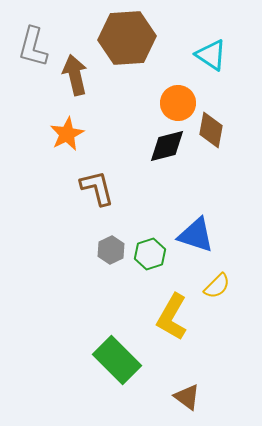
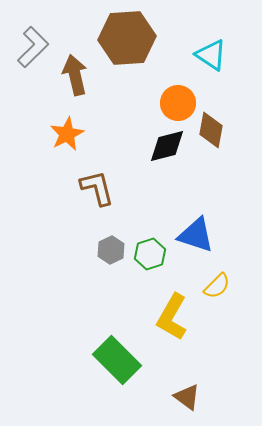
gray L-shape: rotated 150 degrees counterclockwise
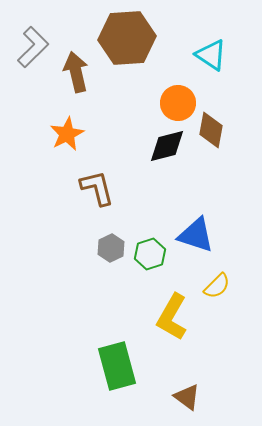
brown arrow: moved 1 px right, 3 px up
gray hexagon: moved 2 px up
green rectangle: moved 6 px down; rotated 30 degrees clockwise
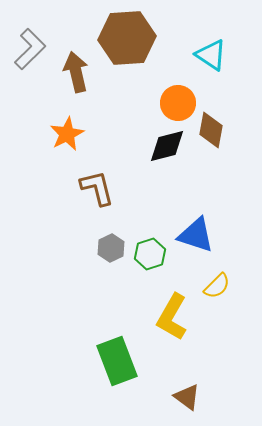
gray L-shape: moved 3 px left, 2 px down
green rectangle: moved 5 px up; rotated 6 degrees counterclockwise
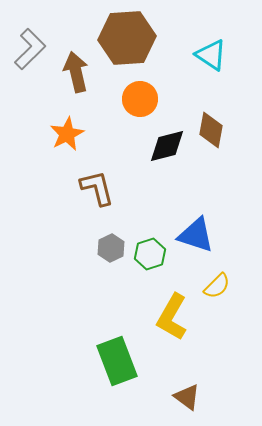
orange circle: moved 38 px left, 4 px up
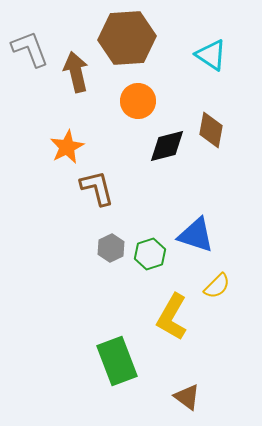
gray L-shape: rotated 66 degrees counterclockwise
orange circle: moved 2 px left, 2 px down
orange star: moved 13 px down
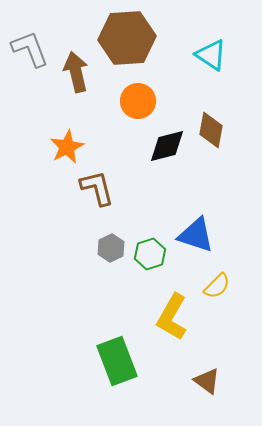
brown triangle: moved 20 px right, 16 px up
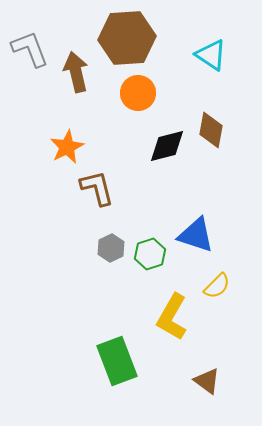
orange circle: moved 8 px up
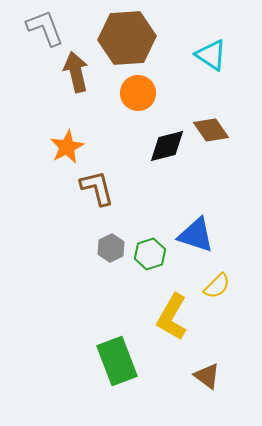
gray L-shape: moved 15 px right, 21 px up
brown diamond: rotated 45 degrees counterclockwise
brown triangle: moved 5 px up
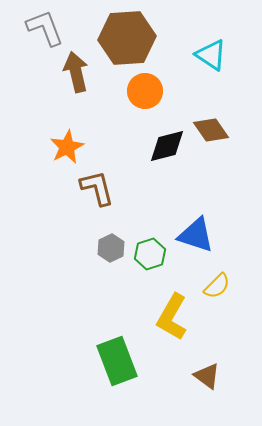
orange circle: moved 7 px right, 2 px up
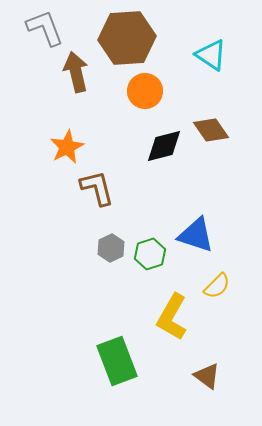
black diamond: moved 3 px left
